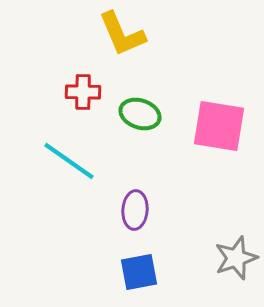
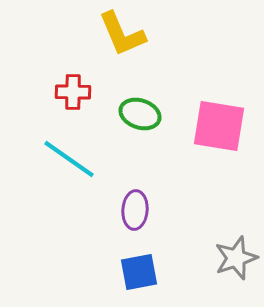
red cross: moved 10 px left
cyan line: moved 2 px up
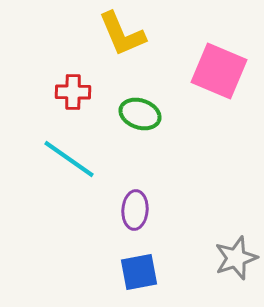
pink square: moved 55 px up; rotated 14 degrees clockwise
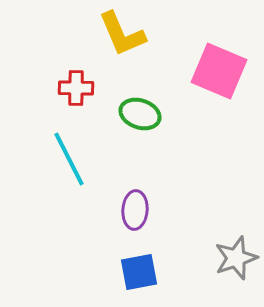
red cross: moved 3 px right, 4 px up
cyan line: rotated 28 degrees clockwise
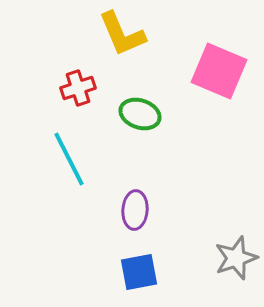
red cross: moved 2 px right; rotated 20 degrees counterclockwise
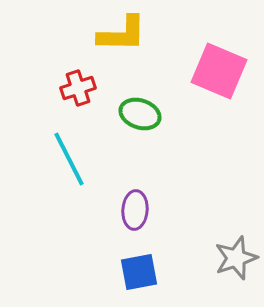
yellow L-shape: rotated 66 degrees counterclockwise
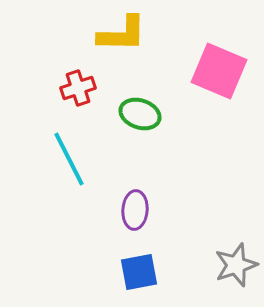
gray star: moved 7 px down
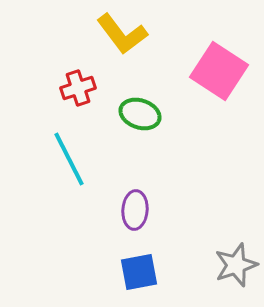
yellow L-shape: rotated 52 degrees clockwise
pink square: rotated 10 degrees clockwise
